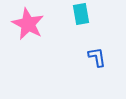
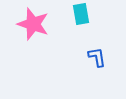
pink star: moved 5 px right; rotated 8 degrees counterclockwise
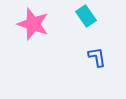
cyan rectangle: moved 5 px right, 2 px down; rotated 25 degrees counterclockwise
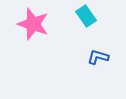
blue L-shape: moved 1 px right; rotated 65 degrees counterclockwise
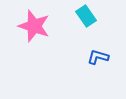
pink star: moved 1 px right, 2 px down
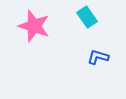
cyan rectangle: moved 1 px right, 1 px down
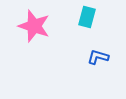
cyan rectangle: rotated 50 degrees clockwise
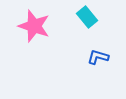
cyan rectangle: rotated 55 degrees counterclockwise
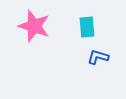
cyan rectangle: moved 10 px down; rotated 35 degrees clockwise
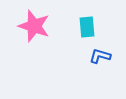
blue L-shape: moved 2 px right, 1 px up
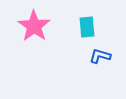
pink star: rotated 16 degrees clockwise
